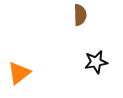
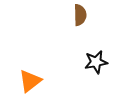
orange triangle: moved 11 px right, 8 px down
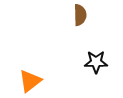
black star: rotated 10 degrees clockwise
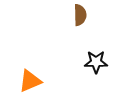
orange triangle: rotated 15 degrees clockwise
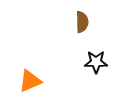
brown semicircle: moved 2 px right, 7 px down
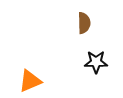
brown semicircle: moved 2 px right, 1 px down
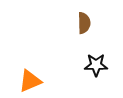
black star: moved 3 px down
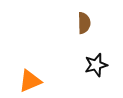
black star: rotated 15 degrees counterclockwise
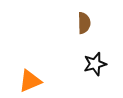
black star: moved 1 px left, 1 px up
